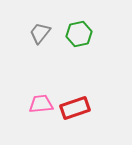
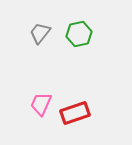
pink trapezoid: rotated 60 degrees counterclockwise
red rectangle: moved 5 px down
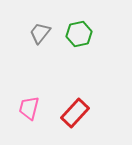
pink trapezoid: moved 12 px left, 4 px down; rotated 10 degrees counterclockwise
red rectangle: rotated 28 degrees counterclockwise
